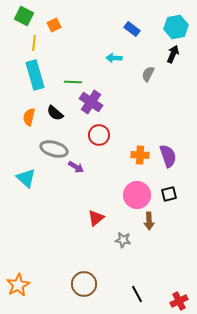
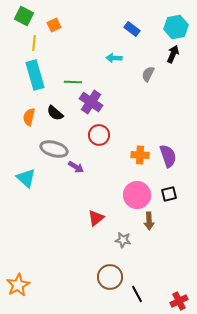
brown circle: moved 26 px right, 7 px up
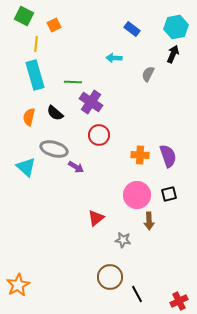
yellow line: moved 2 px right, 1 px down
cyan triangle: moved 11 px up
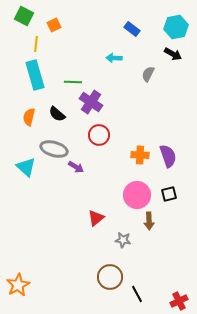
black arrow: rotated 96 degrees clockwise
black semicircle: moved 2 px right, 1 px down
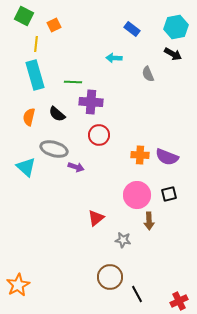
gray semicircle: rotated 49 degrees counterclockwise
purple cross: rotated 30 degrees counterclockwise
purple semicircle: moved 1 px left, 1 px down; rotated 130 degrees clockwise
purple arrow: rotated 14 degrees counterclockwise
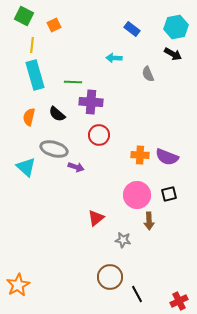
yellow line: moved 4 px left, 1 px down
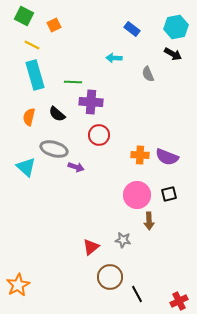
yellow line: rotated 70 degrees counterclockwise
red triangle: moved 5 px left, 29 px down
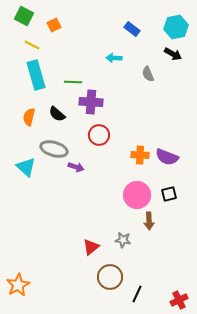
cyan rectangle: moved 1 px right
black line: rotated 54 degrees clockwise
red cross: moved 1 px up
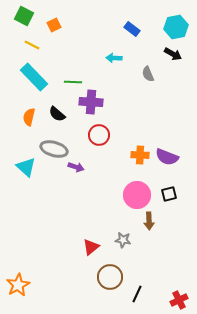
cyan rectangle: moved 2 px left, 2 px down; rotated 28 degrees counterclockwise
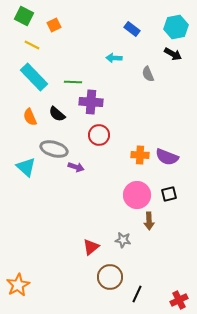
orange semicircle: moved 1 px right; rotated 36 degrees counterclockwise
